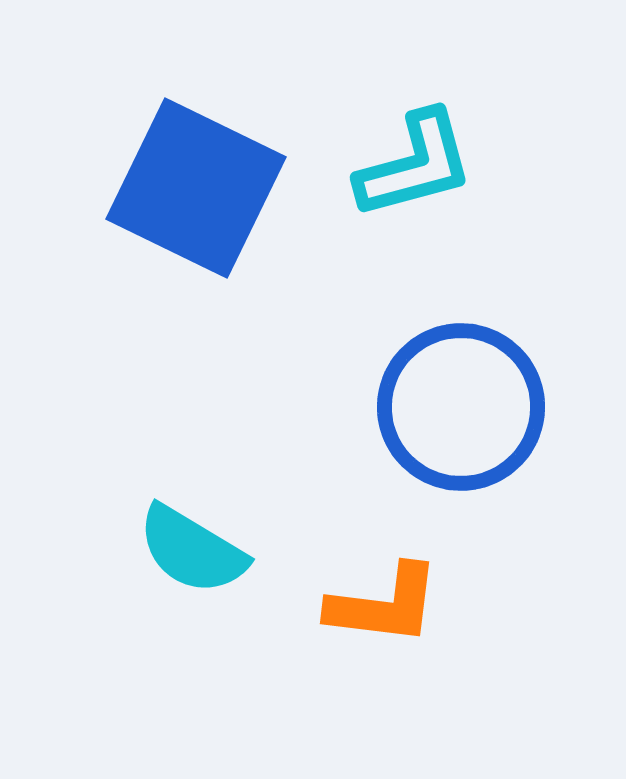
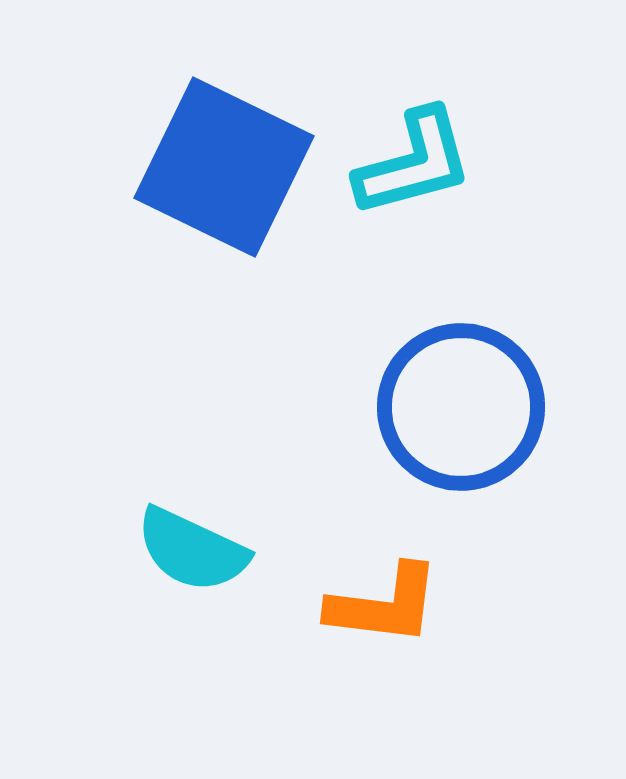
cyan L-shape: moved 1 px left, 2 px up
blue square: moved 28 px right, 21 px up
cyan semicircle: rotated 6 degrees counterclockwise
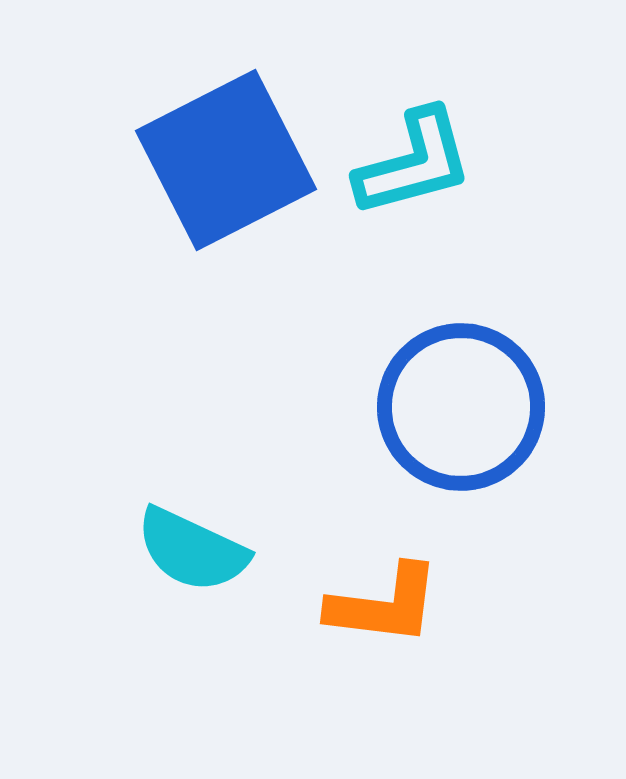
blue square: moved 2 px right, 7 px up; rotated 37 degrees clockwise
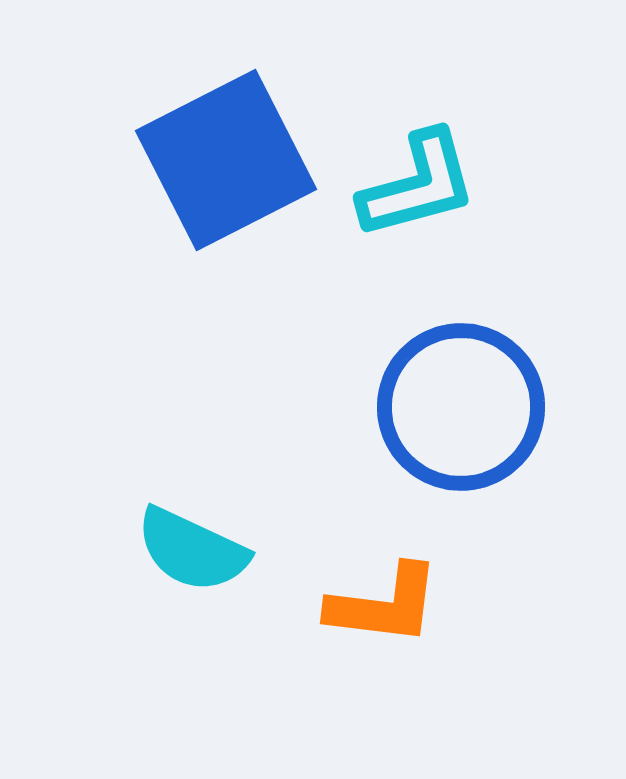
cyan L-shape: moved 4 px right, 22 px down
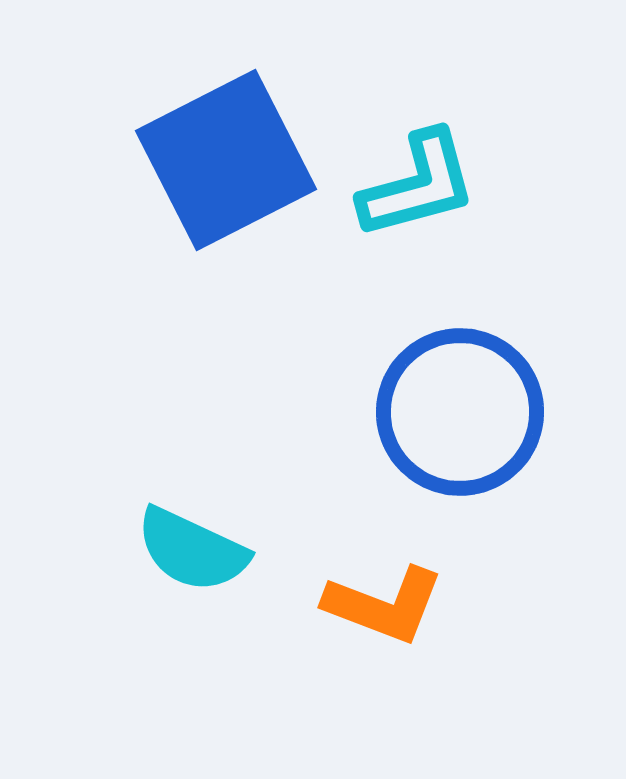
blue circle: moved 1 px left, 5 px down
orange L-shape: rotated 14 degrees clockwise
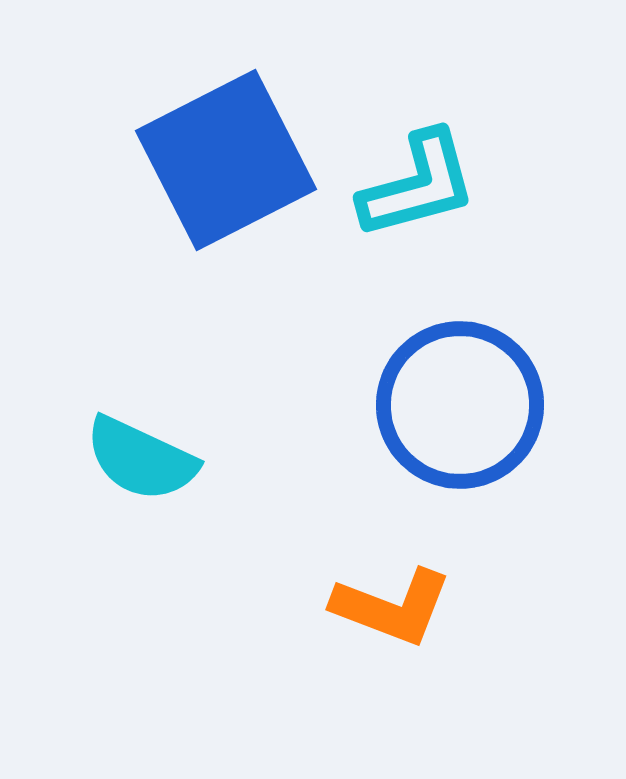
blue circle: moved 7 px up
cyan semicircle: moved 51 px left, 91 px up
orange L-shape: moved 8 px right, 2 px down
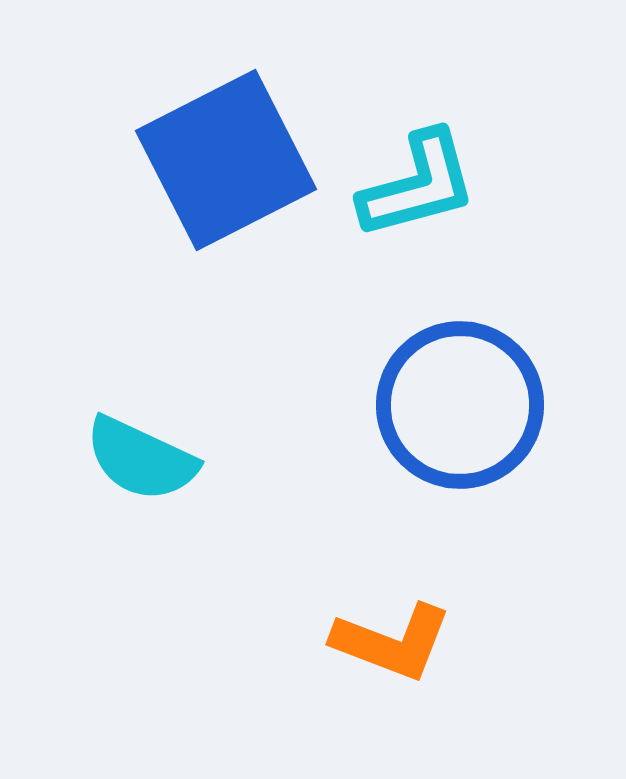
orange L-shape: moved 35 px down
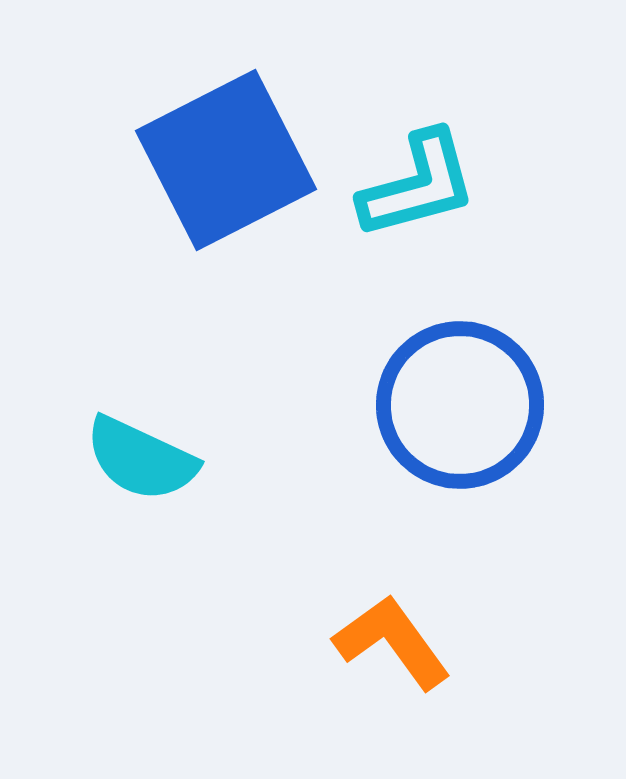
orange L-shape: rotated 147 degrees counterclockwise
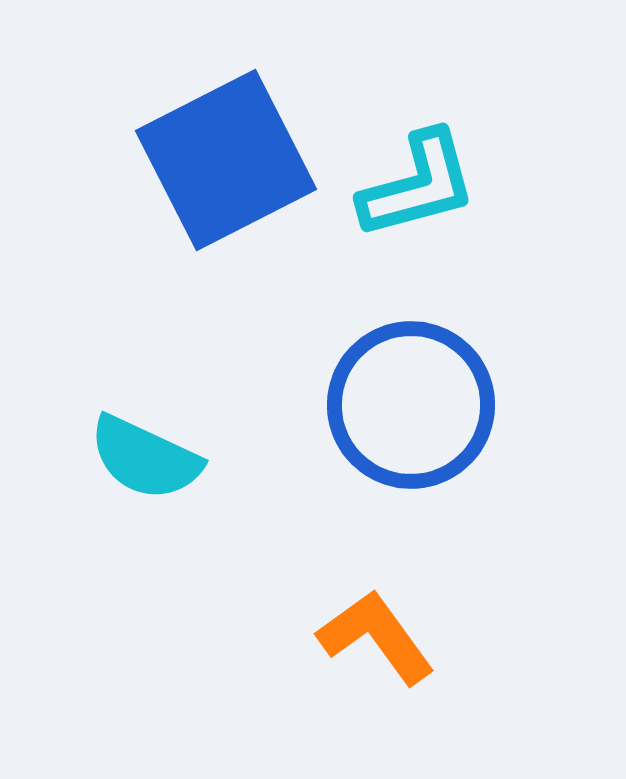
blue circle: moved 49 px left
cyan semicircle: moved 4 px right, 1 px up
orange L-shape: moved 16 px left, 5 px up
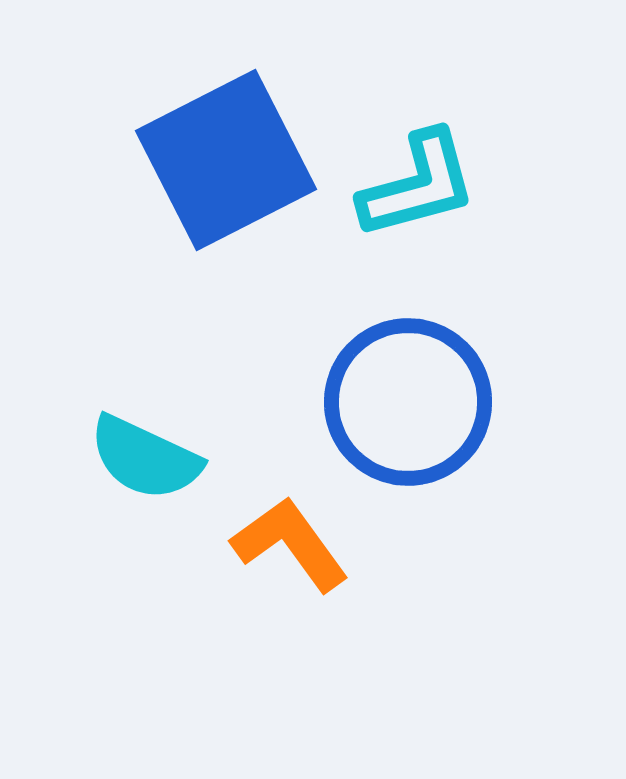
blue circle: moved 3 px left, 3 px up
orange L-shape: moved 86 px left, 93 px up
